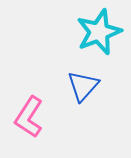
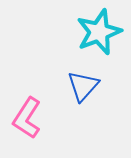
pink L-shape: moved 2 px left, 1 px down
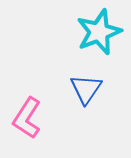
blue triangle: moved 3 px right, 3 px down; rotated 8 degrees counterclockwise
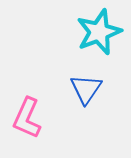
pink L-shape: rotated 9 degrees counterclockwise
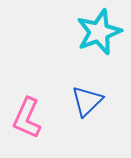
blue triangle: moved 1 px right, 12 px down; rotated 12 degrees clockwise
